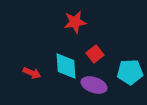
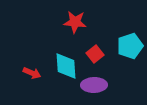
red star: rotated 15 degrees clockwise
cyan pentagon: moved 26 px up; rotated 15 degrees counterclockwise
purple ellipse: rotated 20 degrees counterclockwise
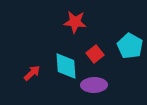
cyan pentagon: rotated 25 degrees counterclockwise
red arrow: rotated 66 degrees counterclockwise
